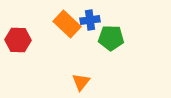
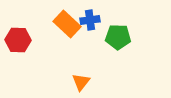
green pentagon: moved 7 px right, 1 px up
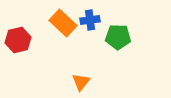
orange rectangle: moved 4 px left, 1 px up
red hexagon: rotated 15 degrees counterclockwise
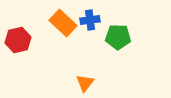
orange triangle: moved 4 px right, 1 px down
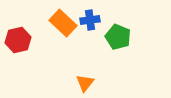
green pentagon: rotated 20 degrees clockwise
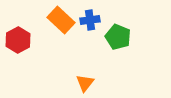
orange rectangle: moved 2 px left, 3 px up
red hexagon: rotated 15 degrees counterclockwise
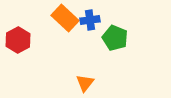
orange rectangle: moved 4 px right, 2 px up
green pentagon: moved 3 px left, 1 px down
